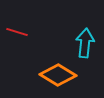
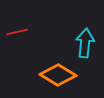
red line: rotated 30 degrees counterclockwise
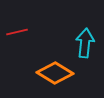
orange diamond: moved 3 px left, 2 px up
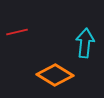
orange diamond: moved 2 px down
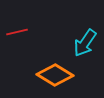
cyan arrow: rotated 152 degrees counterclockwise
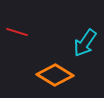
red line: rotated 30 degrees clockwise
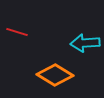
cyan arrow: rotated 52 degrees clockwise
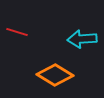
cyan arrow: moved 3 px left, 4 px up
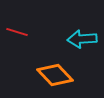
orange diamond: rotated 15 degrees clockwise
